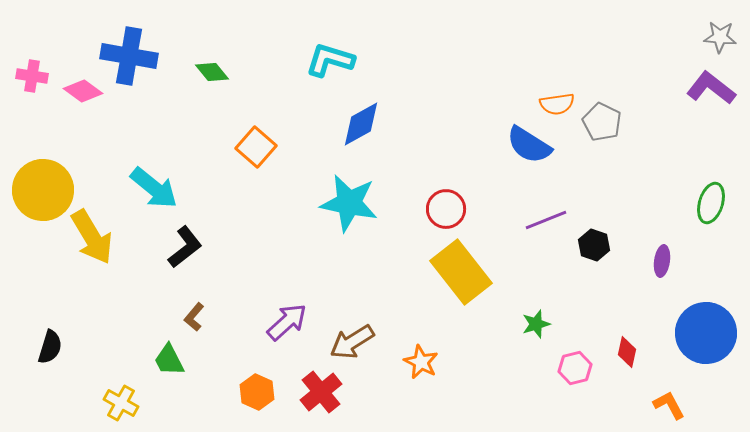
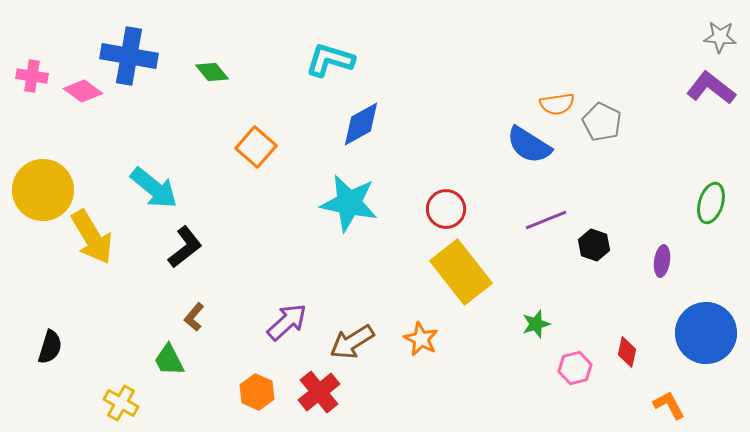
orange star: moved 23 px up
red cross: moved 2 px left
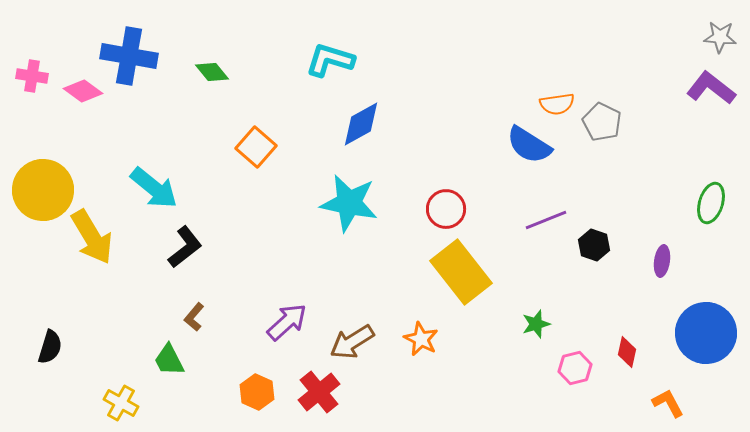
orange L-shape: moved 1 px left, 2 px up
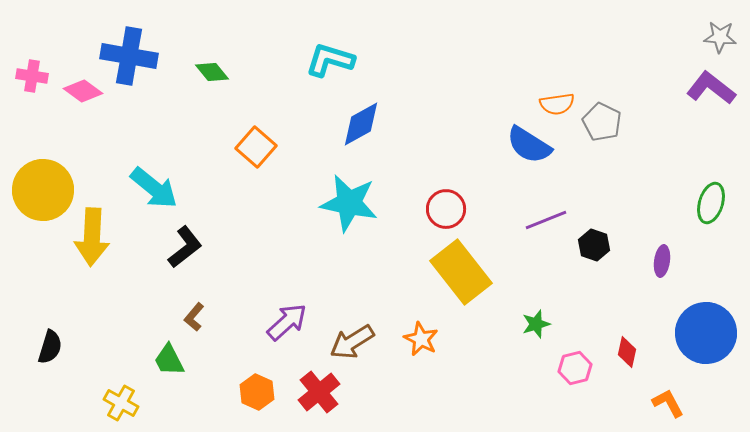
yellow arrow: rotated 34 degrees clockwise
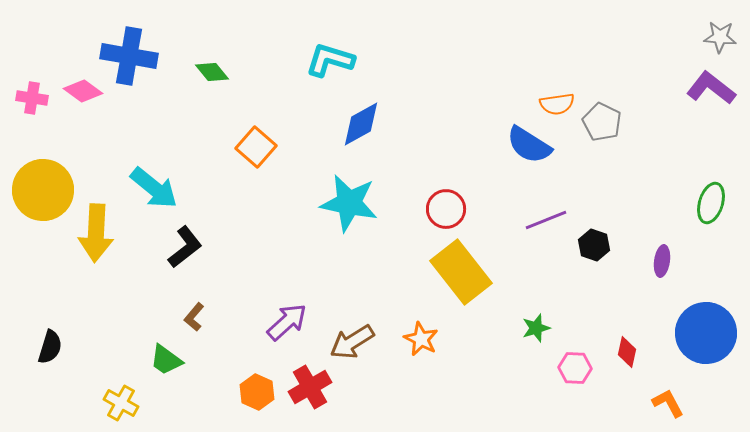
pink cross: moved 22 px down
yellow arrow: moved 4 px right, 4 px up
green star: moved 4 px down
green trapezoid: moved 3 px left; rotated 27 degrees counterclockwise
pink hexagon: rotated 16 degrees clockwise
red cross: moved 9 px left, 5 px up; rotated 9 degrees clockwise
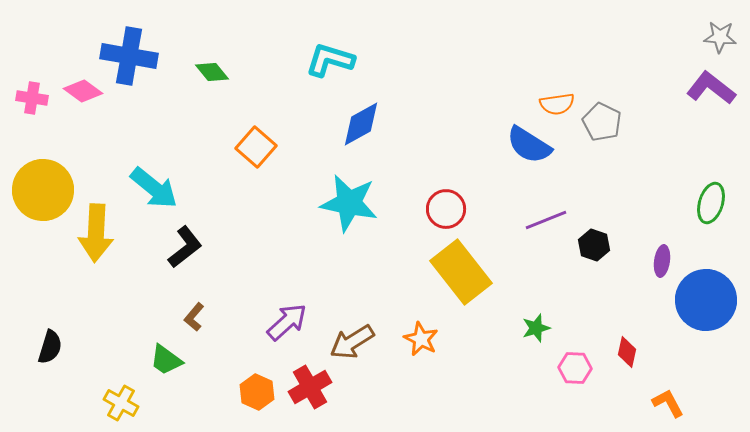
blue circle: moved 33 px up
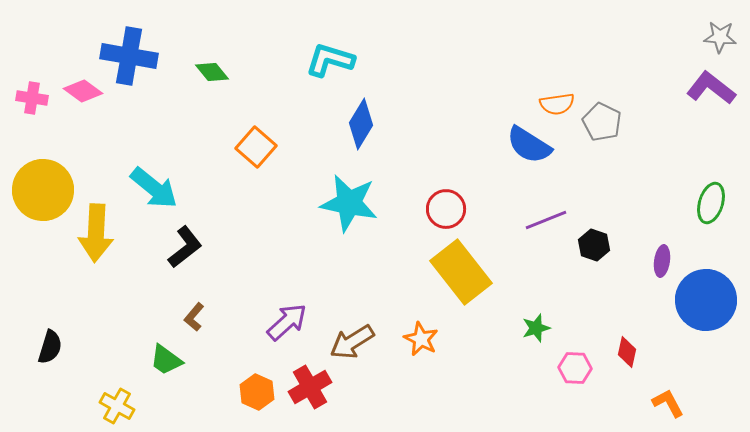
blue diamond: rotated 30 degrees counterclockwise
yellow cross: moved 4 px left, 3 px down
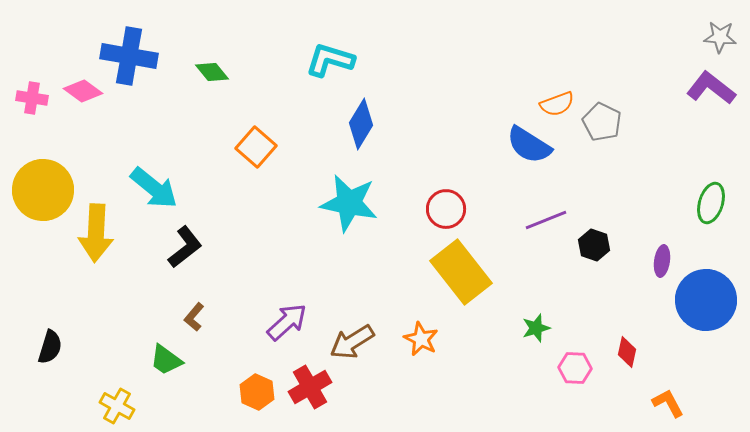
orange semicircle: rotated 12 degrees counterclockwise
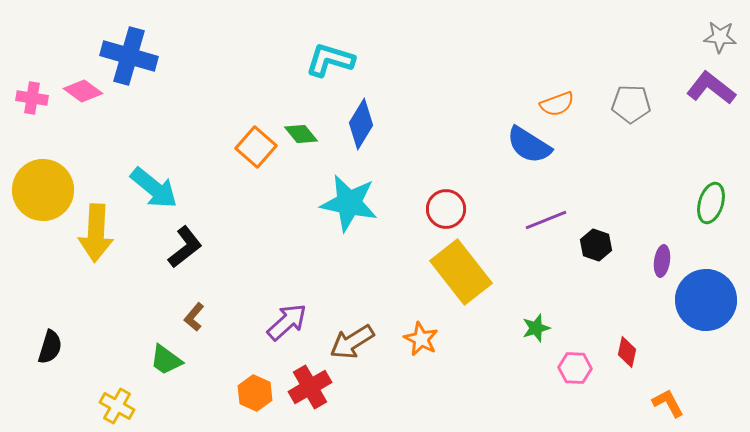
blue cross: rotated 6 degrees clockwise
green diamond: moved 89 px right, 62 px down
gray pentagon: moved 29 px right, 18 px up; rotated 24 degrees counterclockwise
black hexagon: moved 2 px right
orange hexagon: moved 2 px left, 1 px down
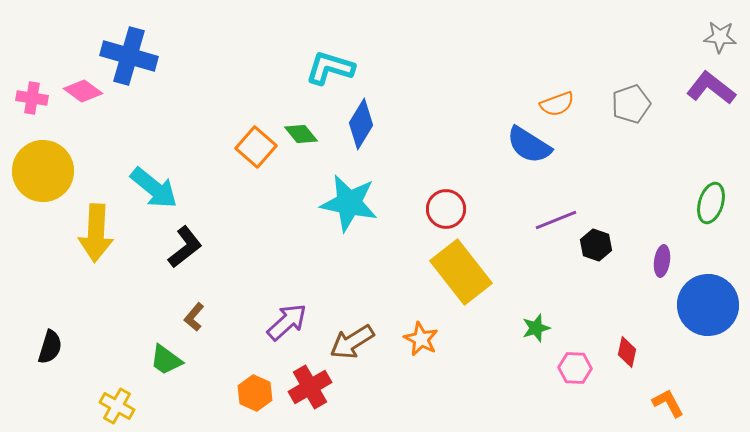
cyan L-shape: moved 8 px down
gray pentagon: rotated 21 degrees counterclockwise
yellow circle: moved 19 px up
purple line: moved 10 px right
blue circle: moved 2 px right, 5 px down
